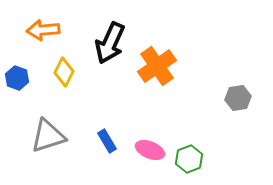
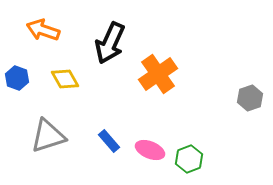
orange arrow: rotated 24 degrees clockwise
orange cross: moved 1 px right, 8 px down
yellow diamond: moved 1 px right, 7 px down; rotated 56 degrees counterclockwise
gray hexagon: moved 12 px right; rotated 10 degrees counterclockwise
blue rectangle: moved 2 px right; rotated 10 degrees counterclockwise
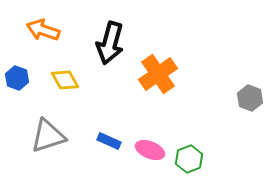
black arrow: rotated 9 degrees counterclockwise
yellow diamond: moved 1 px down
gray hexagon: rotated 20 degrees counterclockwise
blue rectangle: rotated 25 degrees counterclockwise
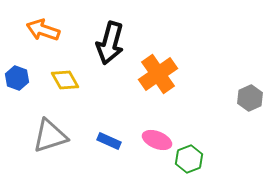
gray hexagon: rotated 15 degrees clockwise
gray triangle: moved 2 px right
pink ellipse: moved 7 px right, 10 px up
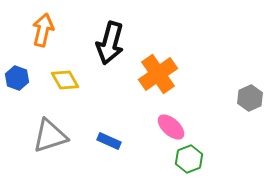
orange arrow: rotated 84 degrees clockwise
pink ellipse: moved 14 px right, 13 px up; rotated 20 degrees clockwise
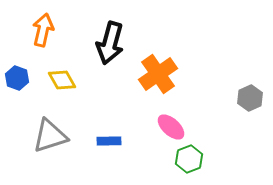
yellow diamond: moved 3 px left
blue rectangle: rotated 25 degrees counterclockwise
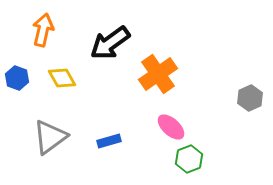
black arrow: rotated 39 degrees clockwise
yellow diamond: moved 2 px up
gray triangle: moved 1 px down; rotated 18 degrees counterclockwise
blue rectangle: rotated 15 degrees counterclockwise
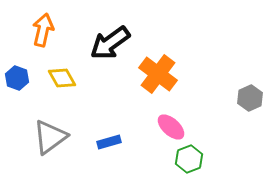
orange cross: rotated 18 degrees counterclockwise
blue rectangle: moved 1 px down
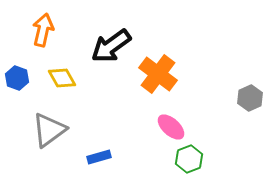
black arrow: moved 1 px right, 3 px down
gray triangle: moved 1 px left, 7 px up
blue rectangle: moved 10 px left, 15 px down
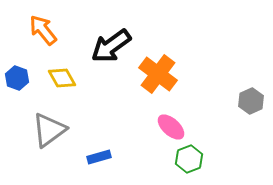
orange arrow: rotated 52 degrees counterclockwise
gray hexagon: moved 1 px right, 3 px down
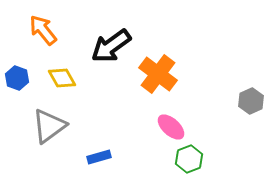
gray triangle: moved 4 px up
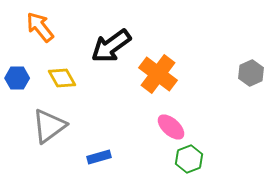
orange arrow: moved 3 px left, 3 px up
blue hexagon: rotated 20 degrees counterclockwise
gray hexagon: moved 28 px up
